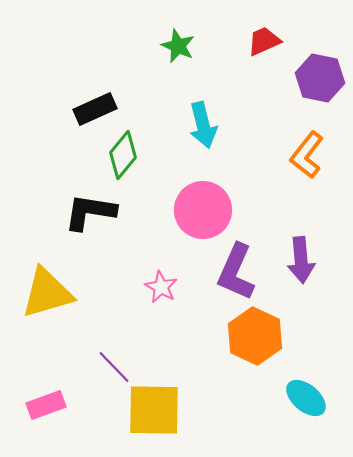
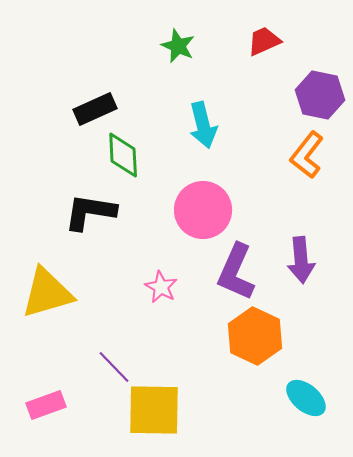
purple hexagon: moved 17 px down
green diamond: rotated 42 degrees counterclockwise
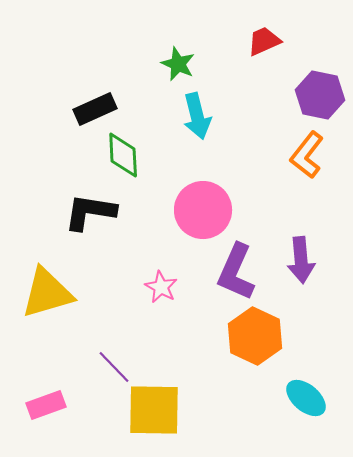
green star: moved 18 px down
cyan arrow: moved 6 px left, 9 px up
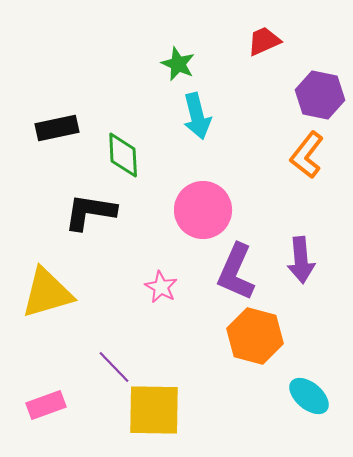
black rectangle: moved 38 px left, 19 px down; rotated 12 degrees clockwise
orange hexagon: rotated 10 degrees counterclockwise
cyan ellipse: moved 3 px right, 2 px up
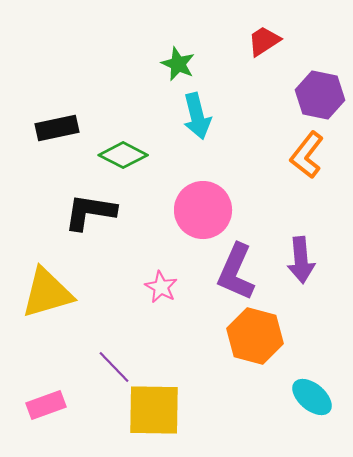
red trapezoid: rotated 9 degrees counterclockwise
green diamond: rotated 60 degrees counterclockwise
cyan ellipse: moved 3 px right, 1 px down
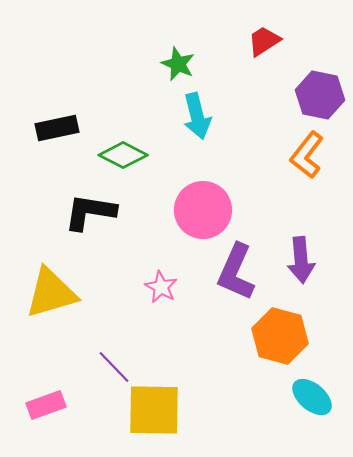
yellow triangle: moved 4 px right
orange hexagon: moved 25 px right
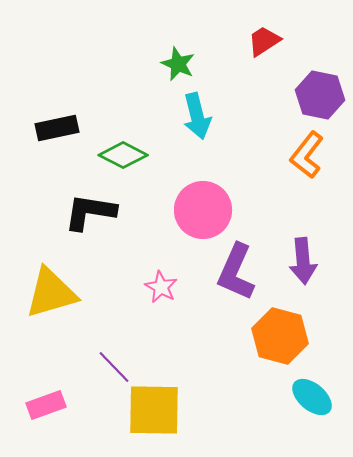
purple arrow: moved 2 px right, 1 px down
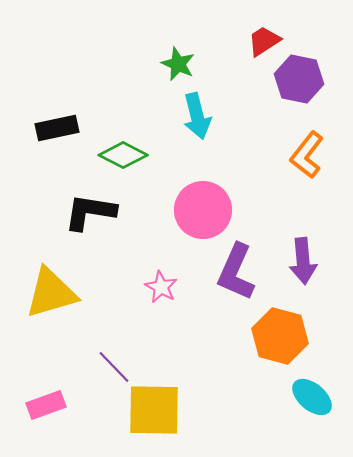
purple hexagon: moved 21 px left, 16 px up
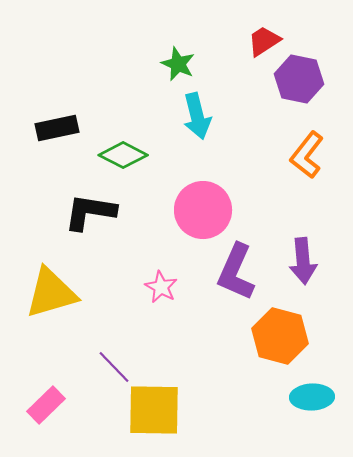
cyan ellipse: rotated 42 degrees counterclockwise
pink rectangle: rotated 24 degrees counterclockwise
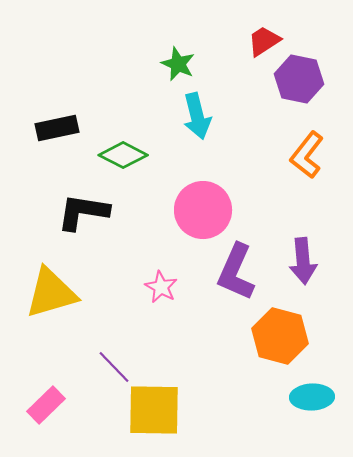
black L-shape: moved 7 px left
